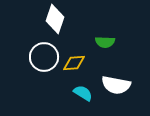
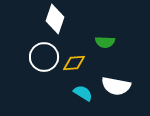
white semicircle: moved 1 px down
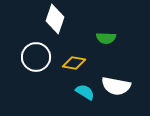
green semicircle: moved 1 px right, 4 px up
white circle: moved 8 px left
yellow diamond: rotated 15 degrees clockwise
cyan semicircle: moved 2 px right, 1 px up
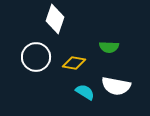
green semicircle: moved 3 px right, 9 px down
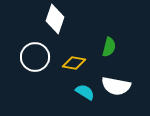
green semicircle: rotated 78 degrees counterclockwise
white circle: moved 1 px left
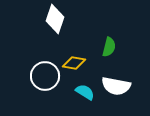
white circle: moved 10 px right, 19 px down
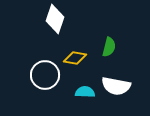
yellow diamond: moved 1 px right, 5 px up
white circle: moved 1 px up
cyan semicircle: rotated 30 degrees counterclockwise
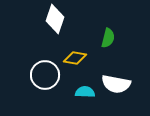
green semicircle: moved 1 px left, 9 px up
white semicircle: moved 2 px up
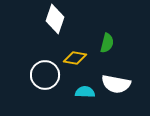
green semicircle: moved 1 px left, 5 px down
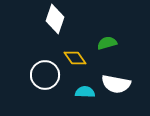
green semicircle: rotated 120 degrees counterclockwise
yellow diamond: rotated 45 degrees clockwise
